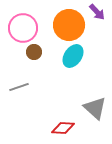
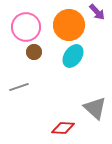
pink circle: moved 3 px right, 1 px up
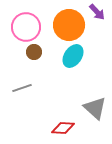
gray line: moved 3 px right, 1 px down
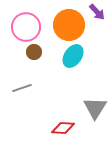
gray triangle: rotated 20 degrees clockwise
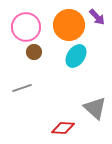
purple arrow: moved 5 px down
cyan ellipse: moved 3 px right
gray triangle: rotated 20 degrees counterclockwise
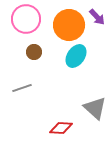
pink circle: moved 8 px up
red diamond: moved 2 px left
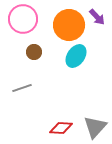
pink circle: moved 3 px left
gray triangle: moved 19 px down; rotated 30 degrees clockwise
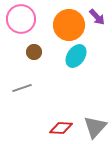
pink circle: moved 2 px left
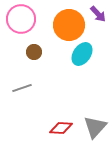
purple arrow: moved 1 px right, 3 px up
cyan ellipse: moved 6 px right, 2 px up
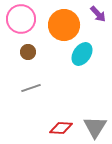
orange circle: moved 5 px left
brown circle: moved 6 px left
gray line: moved 9 px right
gray triangle: rotated 10 degrees counterclockwise
